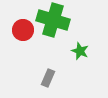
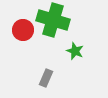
green star: moved 5 px left
gray rectangle: moved 2 px left
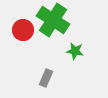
green cross: rotated 16 degrees clockwise
green star: rotated 12 degrees counterclockwise
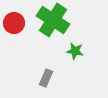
red circle: moved 9 px left, 7 px up
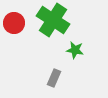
green star: moved 1 px up
gray rectangle: moved 8 px right
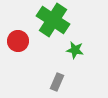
red circle: moved 4 px right, 18 px down
gray rectangle: moved 3 px right, 4 px down
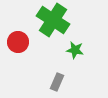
red circle: moved 1 px down
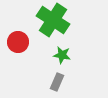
green star: moved 13 px left, 5 px down
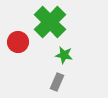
green cross: moved 3 px left, 2 px down; rotated 12 degrees clockwise
green star: moved 2 px right
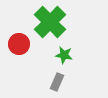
red circle: moved 1 px right, 2 px down
